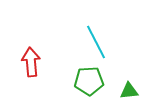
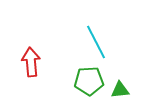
green triangle: moved 9 px left, 1 px up
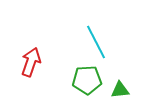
red arrow: rotated 24 degrees clockwise
green pentagon: moved 2 px left, 1 px up
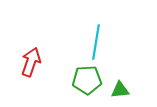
cyan line: rotated 36 degrees clockwise
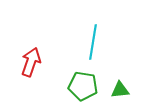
cyan line: moved 3 px left
green pentagon: moved 4 px left, 6 px down; rotated 12 degrees clockwise
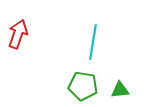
red arrow: moved 13 px left, 28 px up
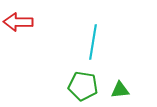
red arrow: moved 12 px up; rotated 108 degrees counterclockwise
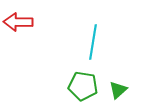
green triangle: moved 2 px left; rotated 36 degrees counterclockwise
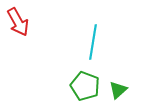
red arrow: rotated 120 degrees counterclockwise
green pentagon: moved 2 px right; rotated 12 degrees clockwise
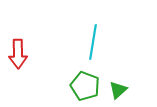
red arrow: moved 32 px down; rotated 28 degrees clockwise
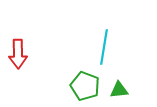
cyan line: moved 11 px right, 5 px down
green triangle: moved 1 px right; rotated 36 degrees clockwise
